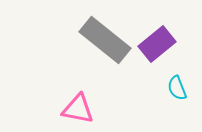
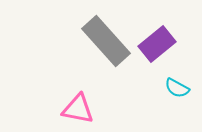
gray rectangle: moved 1 px right, 1 px down; rotated 9 degrees clockwise
cyan semicircle: rotated 40 degrees counterclockwise
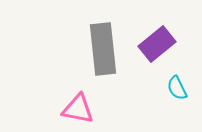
gray rectangle: moved 3 px left, 8 px down; rotated 36 degrees clockwise
cyan semicircle: rotated 35 degrees clockwise
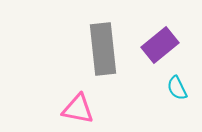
purple rectangle: moved 3 px right, 1 px down
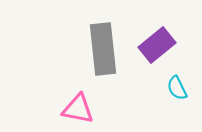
purple rectangle: moved 3 px left
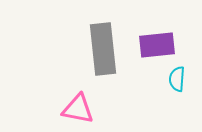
purple rectangle: rotated 33 degrees clockwise
cyan semicircle: moved 9 px up; rotated 30 degrees clockwise
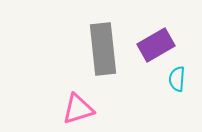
purple rectangle: moved 1 px left; rotated 24 degrees counterclockwise
pink triangle: rotated 28 degrees counterclockwise
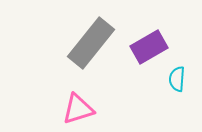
purple rectangle: moved 7 px left, 2 px down
gray rectangle: moved 12 px left, 6 px up; rotated 45 degrees clockwise
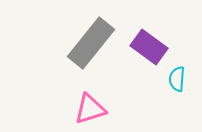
purple rectangle: rotated 66 degrees clockwise
pink triangle: moved 12 px right
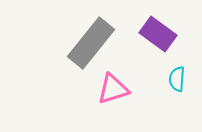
purple rectangle: moved 9 px right, 13 px up
pink triangle: moved 23 px right, 20 px up
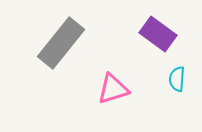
gray rectangle: moved 30 px left
